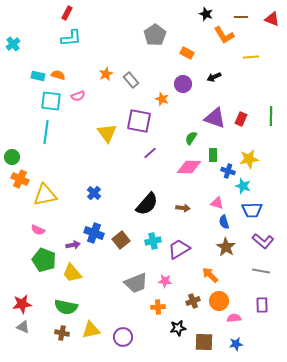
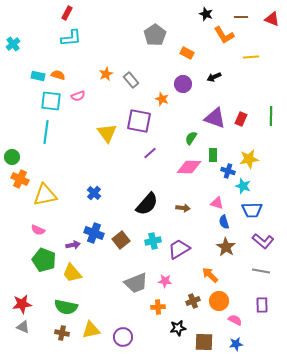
pink semicircle at (234, 318): moved 1 px right, 2 px down; rotated 32 degrees clockwise
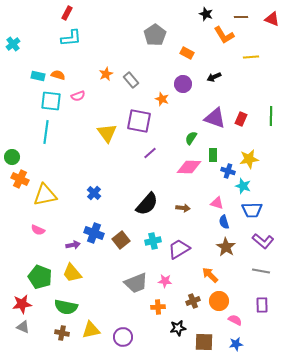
green pentagon at (44, 260): moved 4 px left, 17 px down
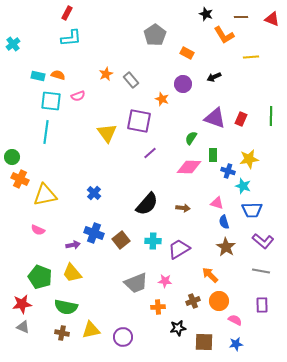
cyan cross at (153, 241): rotated 14 degrees clockwise
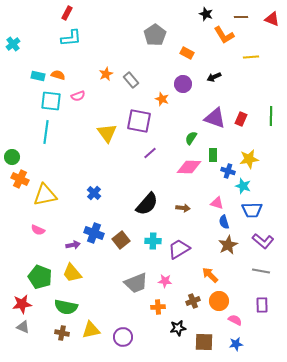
brown star at (226, 247): moved 2 px right, 2 px up; rotated 12 degrees clockwise
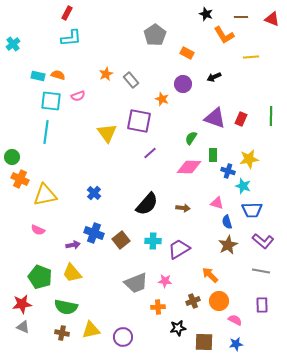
blue semicircle at (224, 222): moved 3 px right
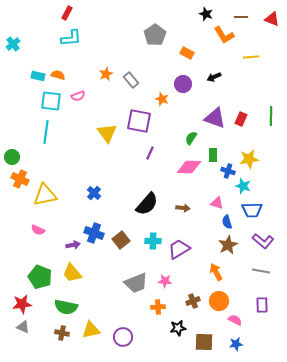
purple line at (150, 153): rotated 24 degrees counterclockwise
orange arrow at (210, 275): moved 6 px right, 3 px up; rotated 18 degrees clockwise
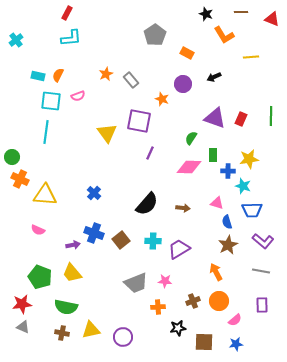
brown line at (241, 17): moved 5 px up
cyan cross at (13, 44): moved 3 px right, 4 px up
orange semicircle at (58, 75): rotated 80 degrees counterclockwise
blue cross at (228, 171): rotated 16 degrees counterclockwise
yellow triangle at (45, 195): rotated 15 degrees clockwise
pink semicircle at (235, 320): rotated 112 degrees clockwise
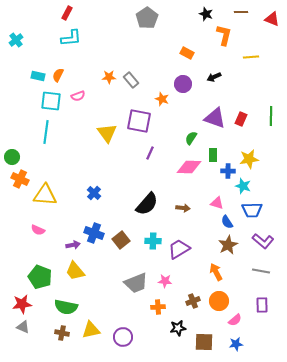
gray pentagon at (155, 35): moved 8 px left, 17 px up
orange L-shape at (224, 35): rotated 135 degrees counterclockwise
orange star at (106, 74): moved 3 px right, 3 px down; rotated 24 degrees clockwise
blue semicircle at (227, 222): rotated 16 degrees counterclockwise
yellow trapezoid at (72, 273): moved 3 px right, 2 px up
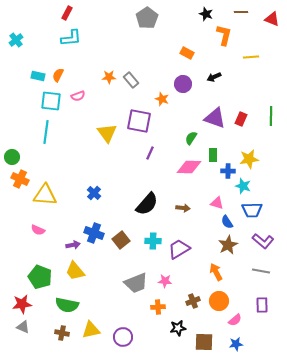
green semicircle at (66, 307): moved 1 px right, 2 px up
